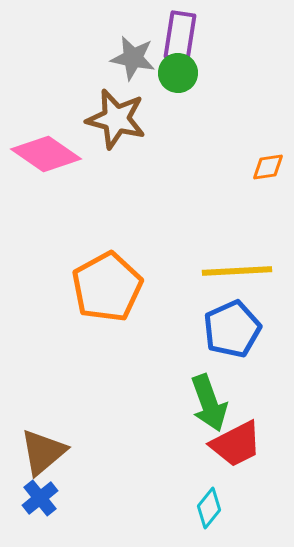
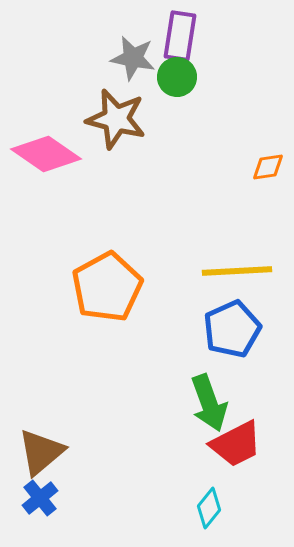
green circle: moved 1 px left, 4 px down
brown triangle: moved 2 px left
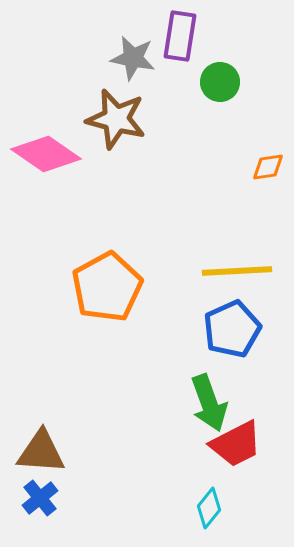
green circle: moved 43 px right, 5 px down
brown triangle: rotated 44 degrees clockwise
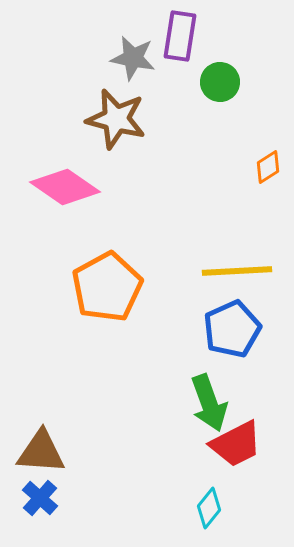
pink diamond: moved 19 px right, 33 px down
orange diamond: rotated 24 degrees counterclockwise
blue cross: rotated 9 degrees counterclockwise
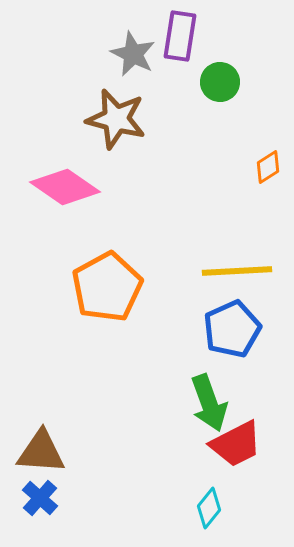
gray star: moved 4 px up; rotated 15 degrees clockwise
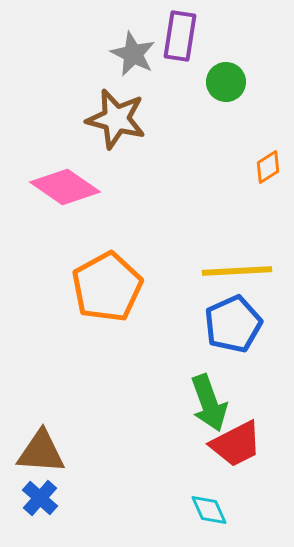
green circle: moved 6 px right
blue pentagon: moved 1 px right, 5 px up
cyan diamond: moved 2 px down; rotated 63 degrees counterclockwise
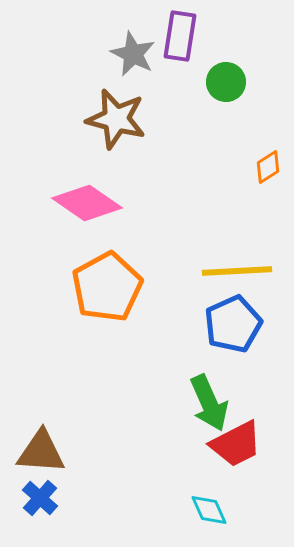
pink diamond: moved 22 px right, 16 px down
green arrow: rotated 4 degrees counterclockwise
